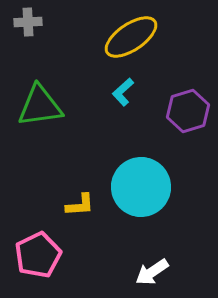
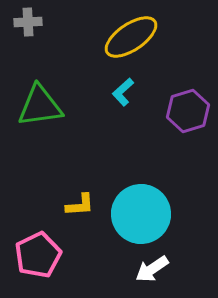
cyan circle: moved 27 px down
white arrow: moved 3 px up
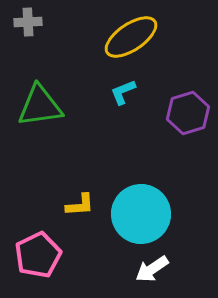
cyan L-shape: rotated 20 degrees clockwise
purple hexagon: moved 2 px down
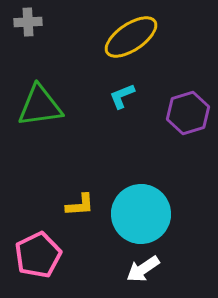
cyan L-shape: moved 1 px left, 4 px down
white arrow: moved 9 px left
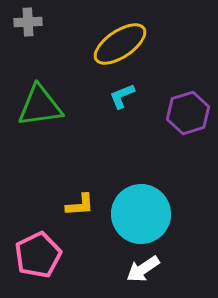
yellow ellipse: moved 11 px left, 7 px down
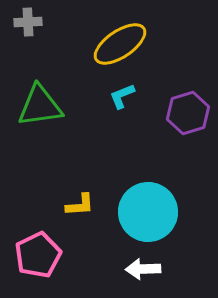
cyan circle: moved 7 px right, 2 px up
white arrow: rotated 32 degrees clockwise
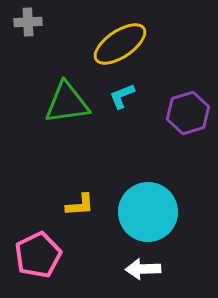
green triangle: moved 27 px right, 3 px up
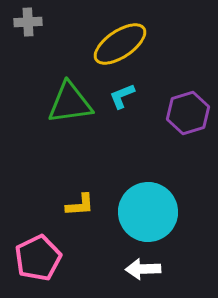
green triangle: moved 3 px right
pink pentagon: moved 3 px down
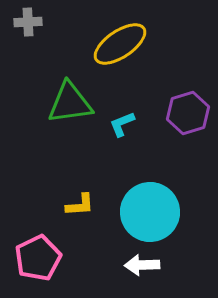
cyan L-shape: moved 28 px down
cyan circle: moved 2 px right
white arrow: moved 1 px left, 4 px up
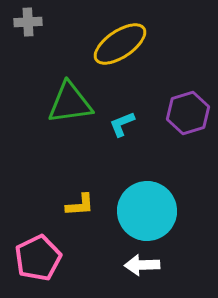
cyan circle: moved 3 px left, 1 px up
